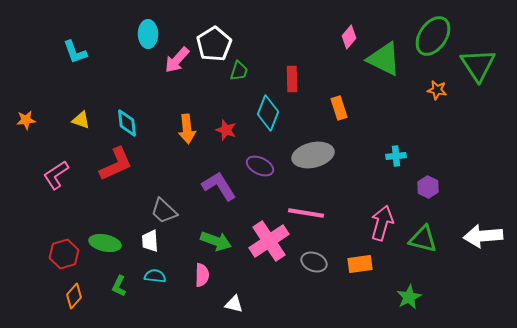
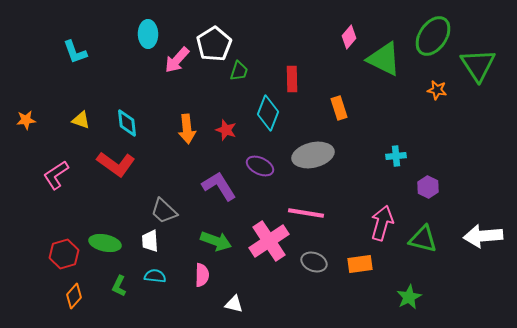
red L-shape at (116, 164): rotated 60 degrees clockwise
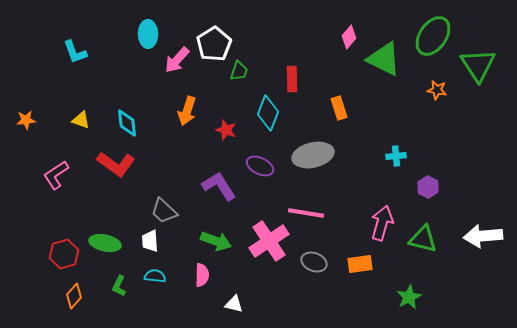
orange arrow at (187, 129): moved 18 px up; rotated 24 degrees clockwise
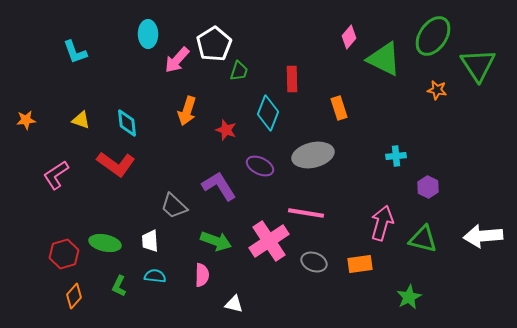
gray trapezoid at (164, 211): moved 10 px right, 5 px up
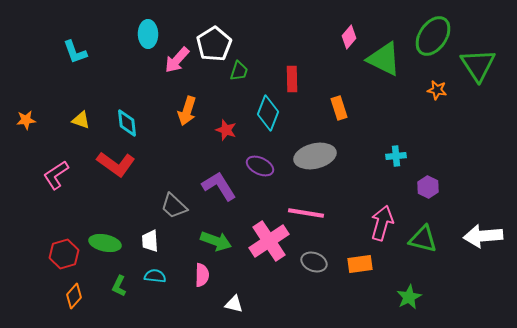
gray ellipse at (313, 155): moved 2 px right, 1 px down
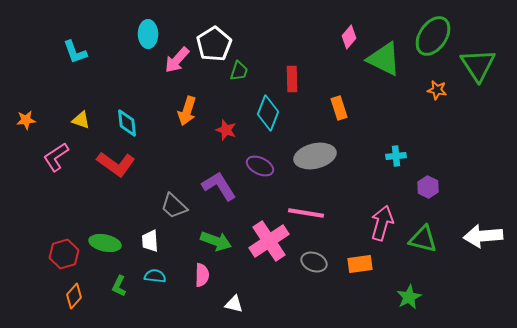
pink L-shape at (56, 175): moved 18 px up
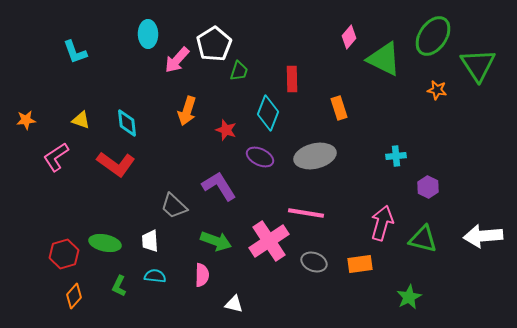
purple ellipse at (260, 166): moved 9 px up
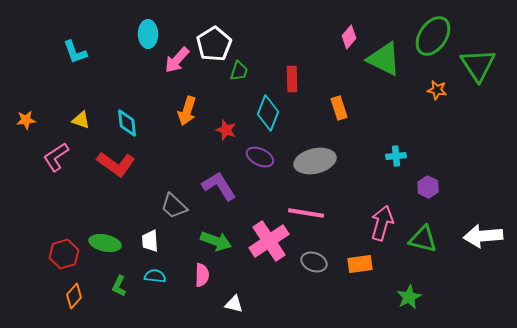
gray ellipse at (315, 156): moved 5 px down
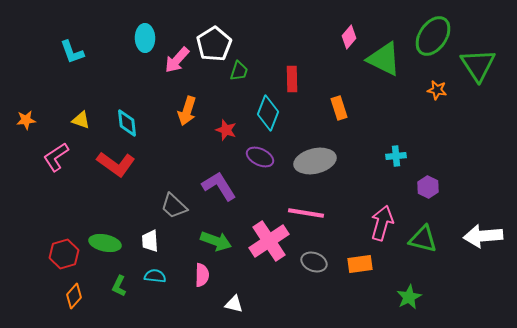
cyan ellipse at (148, 34): moved 3 px left, 4 px down
cyan L-shape at (75, 52): moved 3 px left
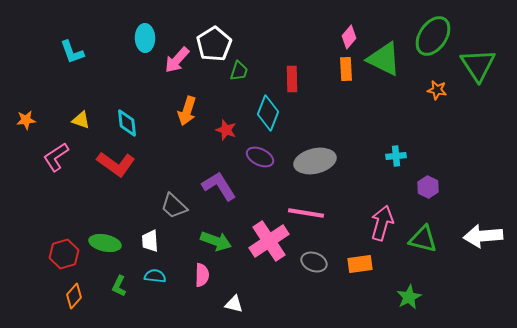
orange rectangle at (339, 108): moved 7 px right, 39 px up; rotated 15 degrees clockwise
